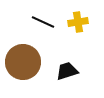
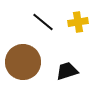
black line: rotated 15 degrees clockwise
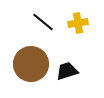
yellow cross: moved 1 px down
brown circle: moved 8 px right, 2 px down
